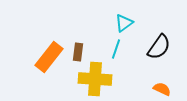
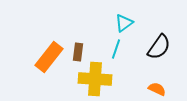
orange semicircle: moved 5 px left
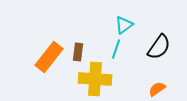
cyan triangle: moved 2 px down
orange semicircle: rotated 60 degrees counterclockwise
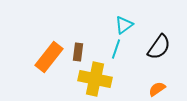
yellow cross: rotated 8 degrees clockwise
